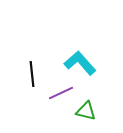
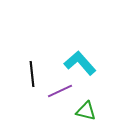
purple line: moved 1 px left, 2 px up
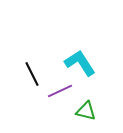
cyan L-shape: rotated 8 degrees clockwise
black line: rotated 20 degrees counterclockwise
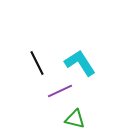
black line: moved 5 px right, 11 px up
green triangle: moved 11 px left, 8 px down
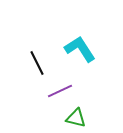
cyan L-shape: moved 14 px up
green triangle: moved 1 px right, 1 px up
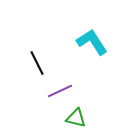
cyan L-shape: moved 12 px right, 7 px up
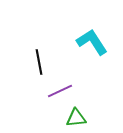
black line: moved 2 px right, 1 px up; rotated 15 degrees clockwise
green triangle: rotated 20 degrees counterclockwise
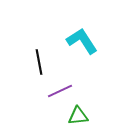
cyan L-shape: moved 10 px left, 1 px up
green triangle: moved 2 px right, 2 px up
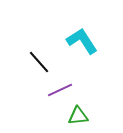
black line: rotated 30 degrees counterclockwise
purple line: moved 1 px up
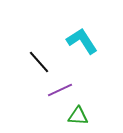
green triangle: rotated 10 degrees clockwise
